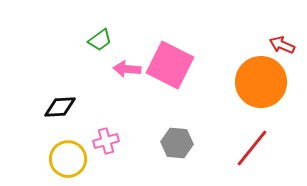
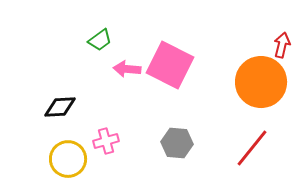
red arrow: rotated 80 degrees clockwise
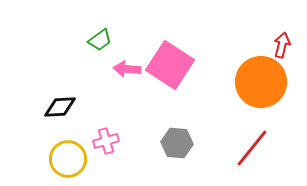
pink square: rotated 6 degrees clockwise
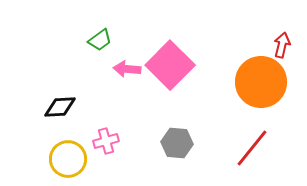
pink square: rotated 12 degrees clockwise
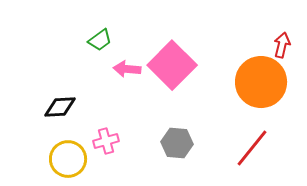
pink square: moved 2 px right
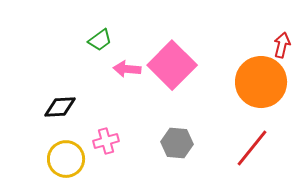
yellow circle: moved 2 px left
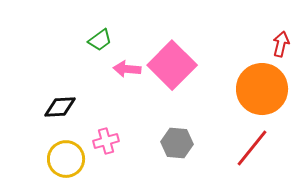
red arrow: moved 1 px left, 1 px up
orange circle: moved 1 px right, 7 px down
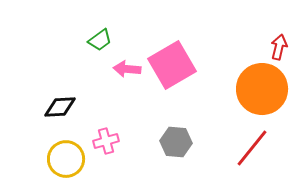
red arrow: moved 2 px left, 3 px down
pink square: rotated 15 degrees clockwise
gray hexagon: moved 1 px left, 1 px up
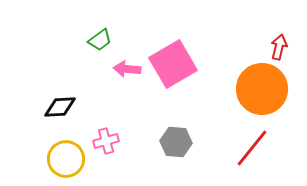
pink square: moved 1 px right, 1 px up
